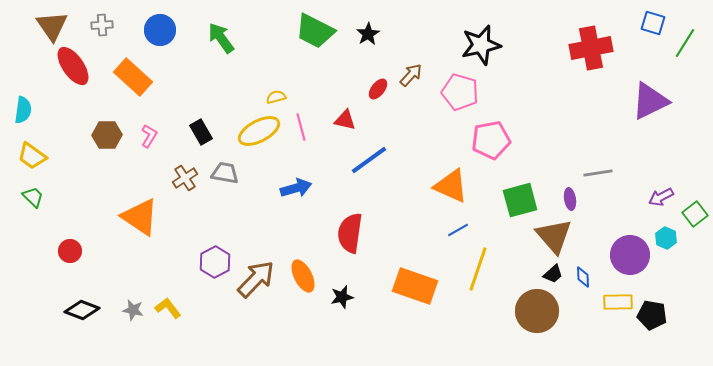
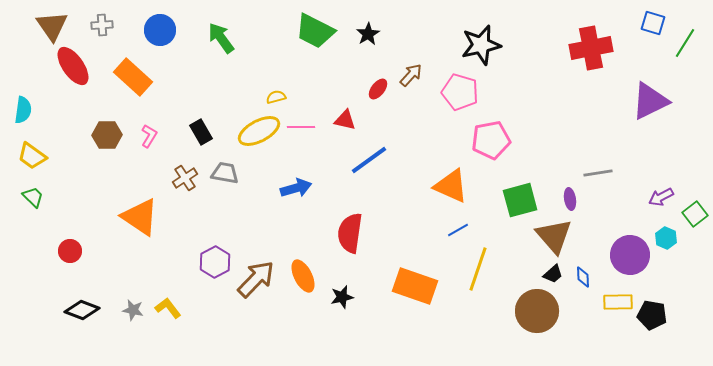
pink line at (301, 127): rotated 76 degrees counterclockwise
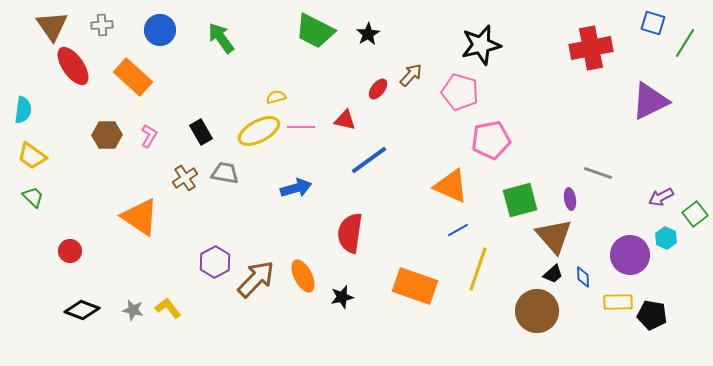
gray line at (598, 173): rotated 28 degrees clockwise
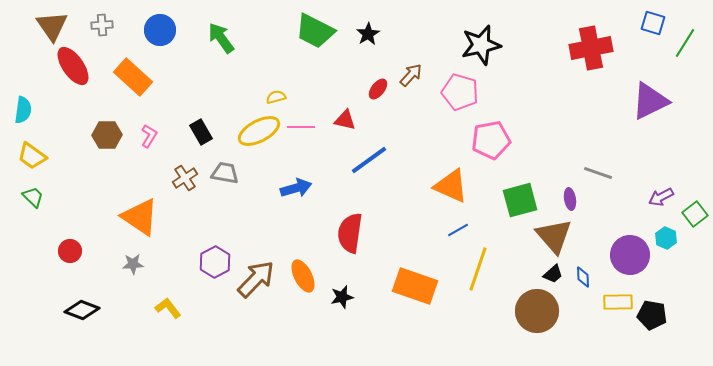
gray star at (133, 310): moved 46 px up; rotated 15 degrees counterclockwise
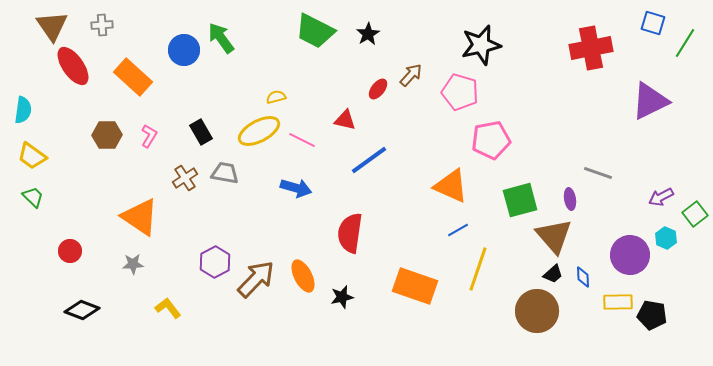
blue circle at (160, 30): moved 24 px right, 20 px down
pink line at (301, 127): moved 1 px right, 13 px down; rotated 28 degrees clockwise
blue arrow at (296, 188): rotated 32 degrees clockwise
